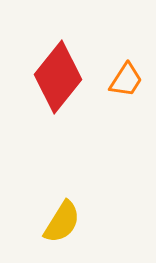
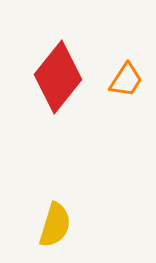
yellow semicircle: moved 7 px left, 3 px down; rotated 15 degrees counterclockwise
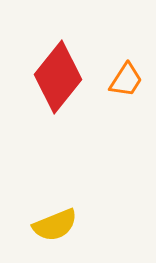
yellow semicircle: rotated 51 degrees clockwise
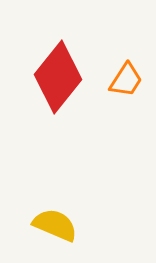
yellow semicircle: rotated 135 degrees counterclockwise
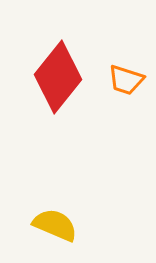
orange trapezoid: rotated 75 degrees clockwise
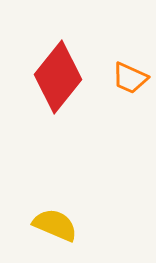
orange trapezoid: moved 4 px right, 2 px up; rotated 6 degrees clockwise
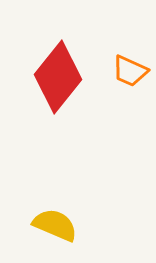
orange trapezoid: moved 7 px up
